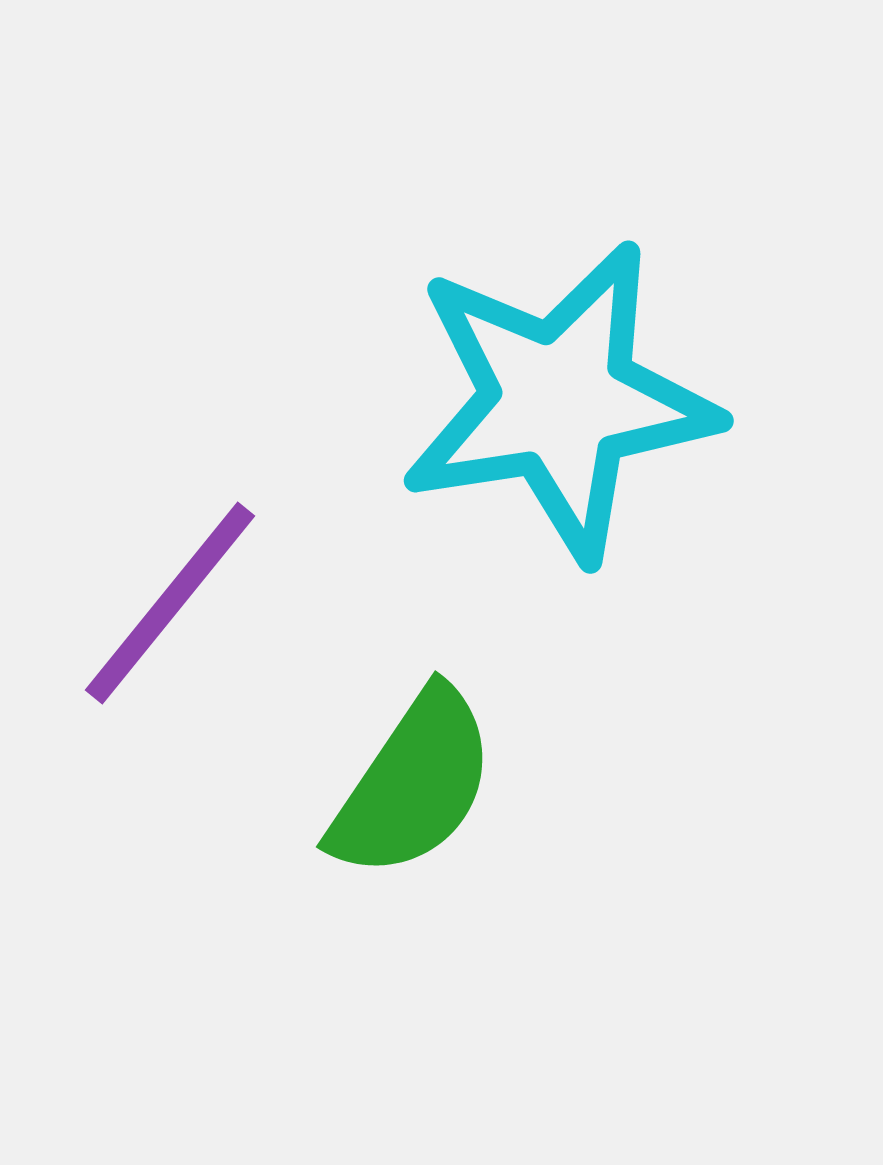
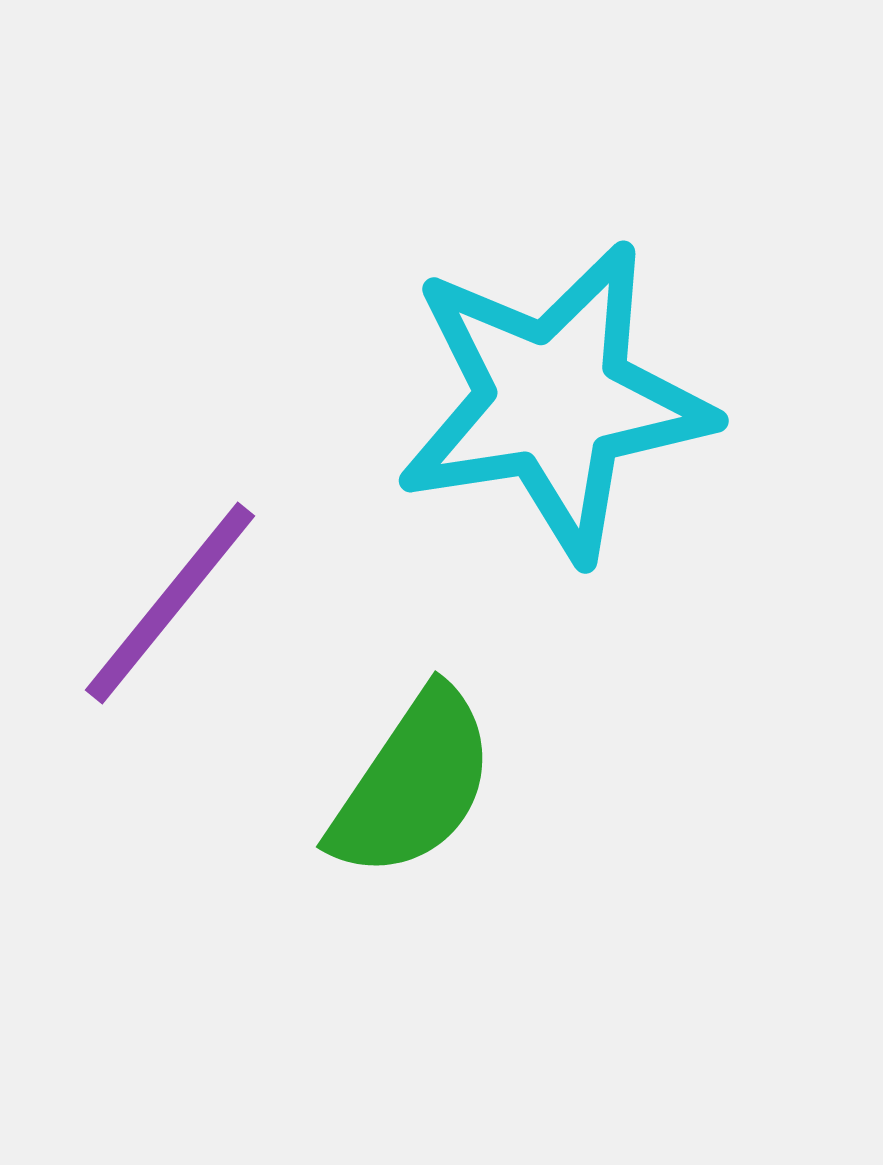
cyan star: moved 5 px left
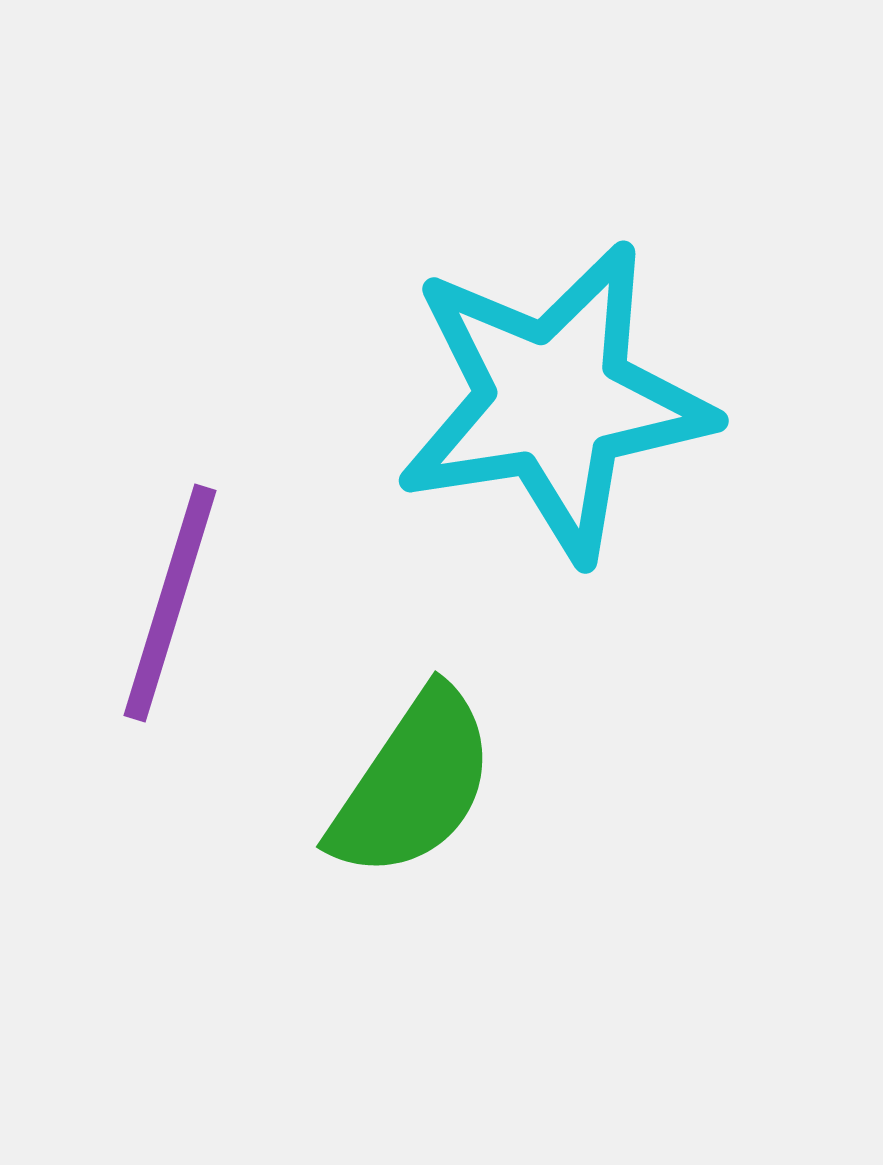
purple line: rotated 22 degrees counterclockwise
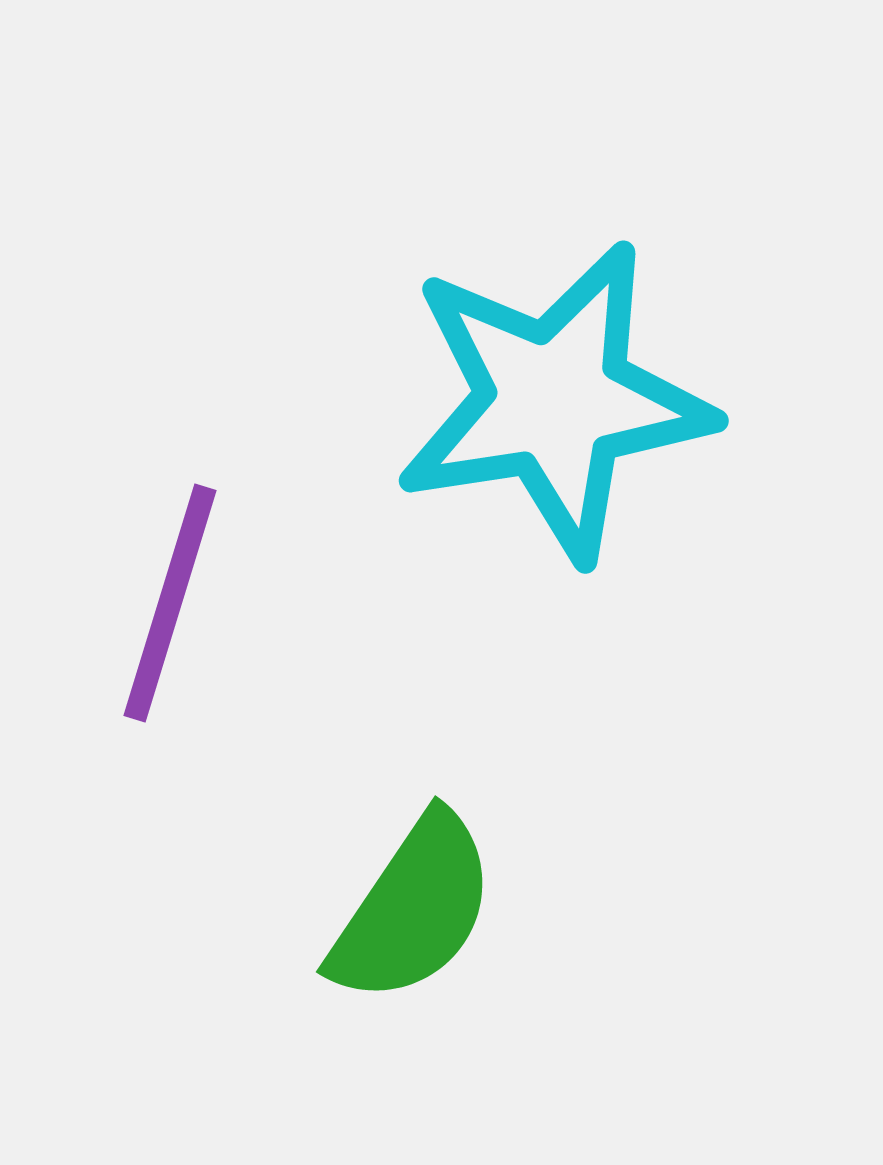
green semicircle: moved 125 px down
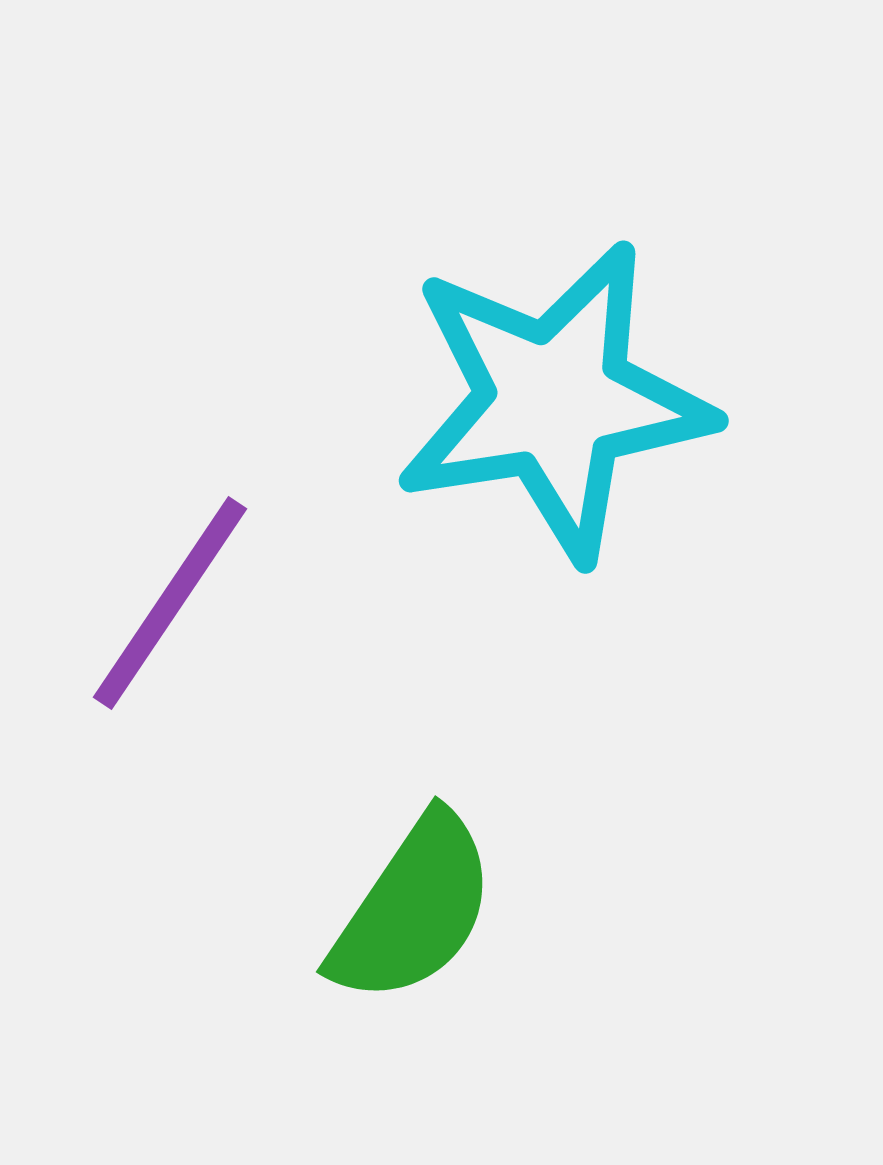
purple line: rotated 17 degrees clockwise
